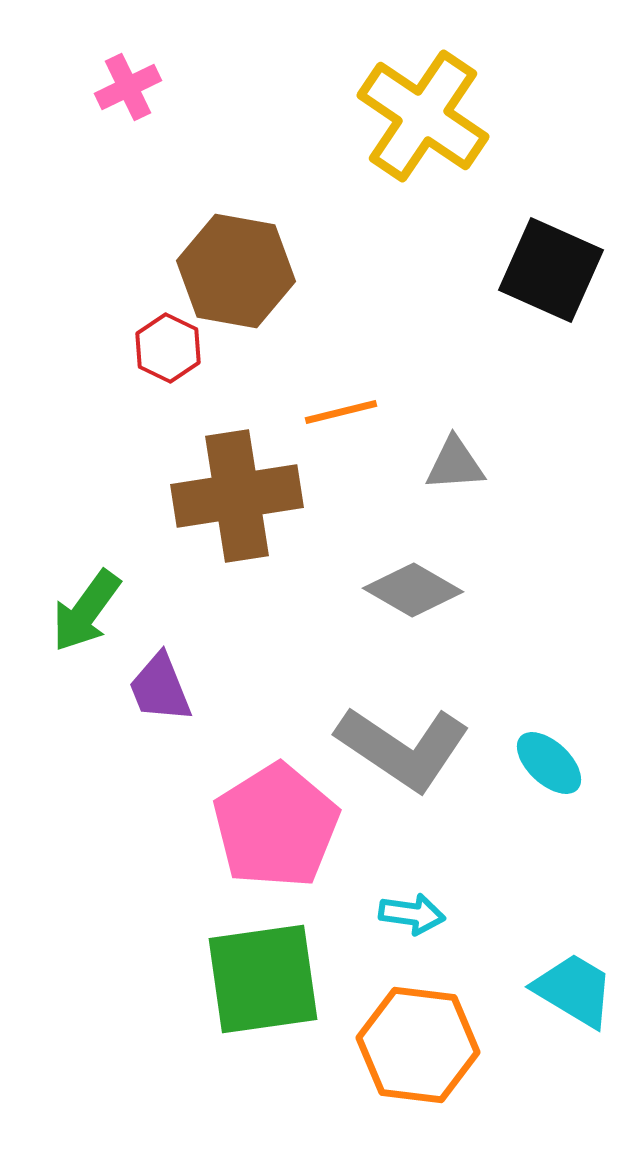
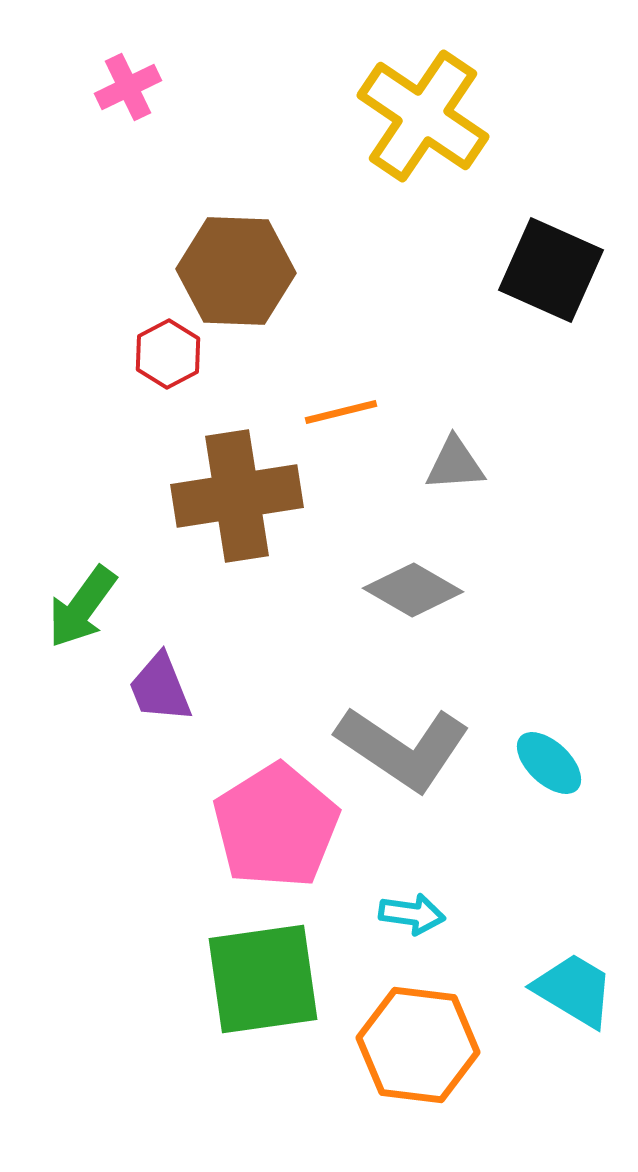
brown hexagon: rotated 8 degrees counterclockwise
red hexagon: moved 6 px down; rotated 6 degrees clockwise
green arrow: moved 4 px left, 4 px up
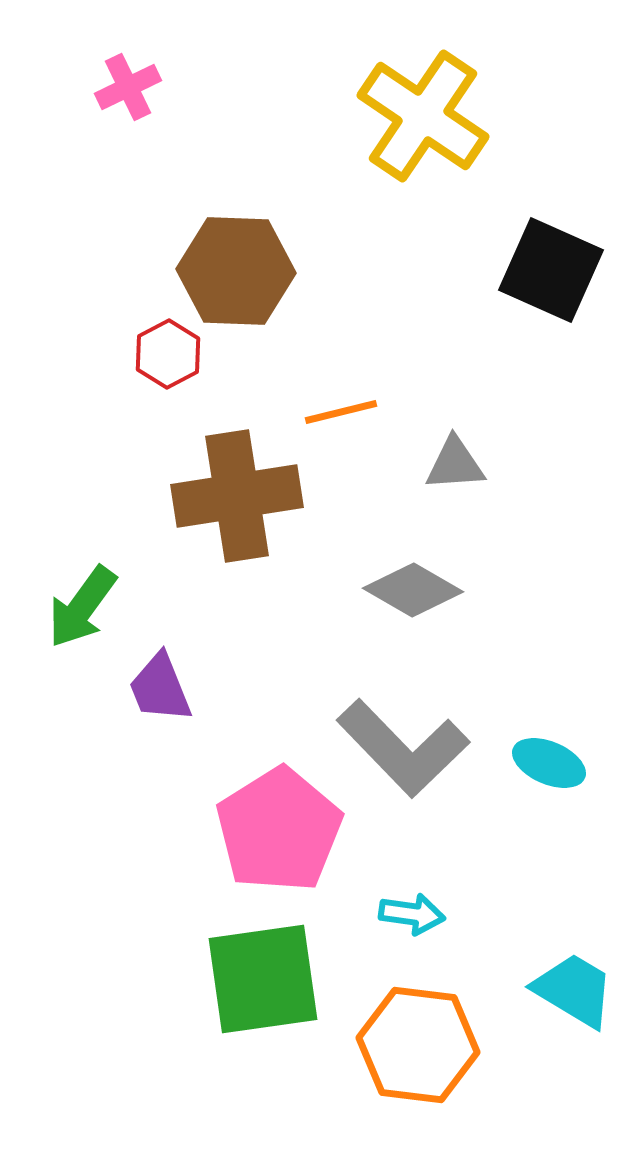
gray L-shape: rotated 12 degrees clockwise
cyan ellipse: rotated 20 degrees counterclockwise
pink pentagon: moved 3 px right, 4 px down
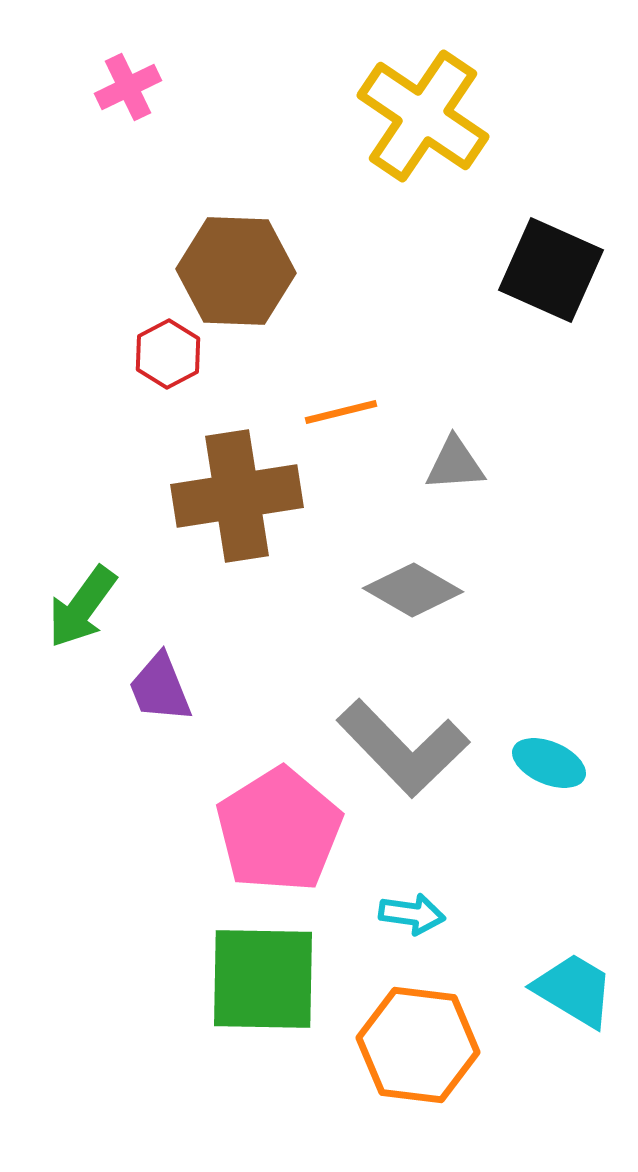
green square: rotated 9 degrees clockwise
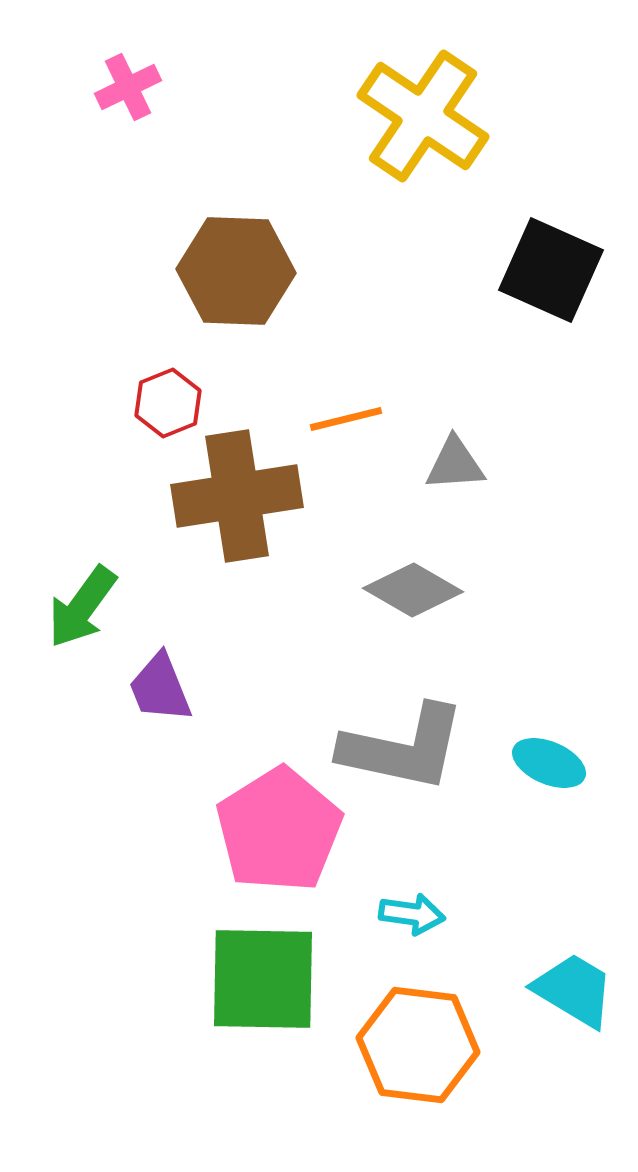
red hexagon: moved 49 px down; rotated 6 degrees clockwise
orange line: moved 5 px right, 7 px down
gray L-shape: rotated 34 degrees counterclockwise
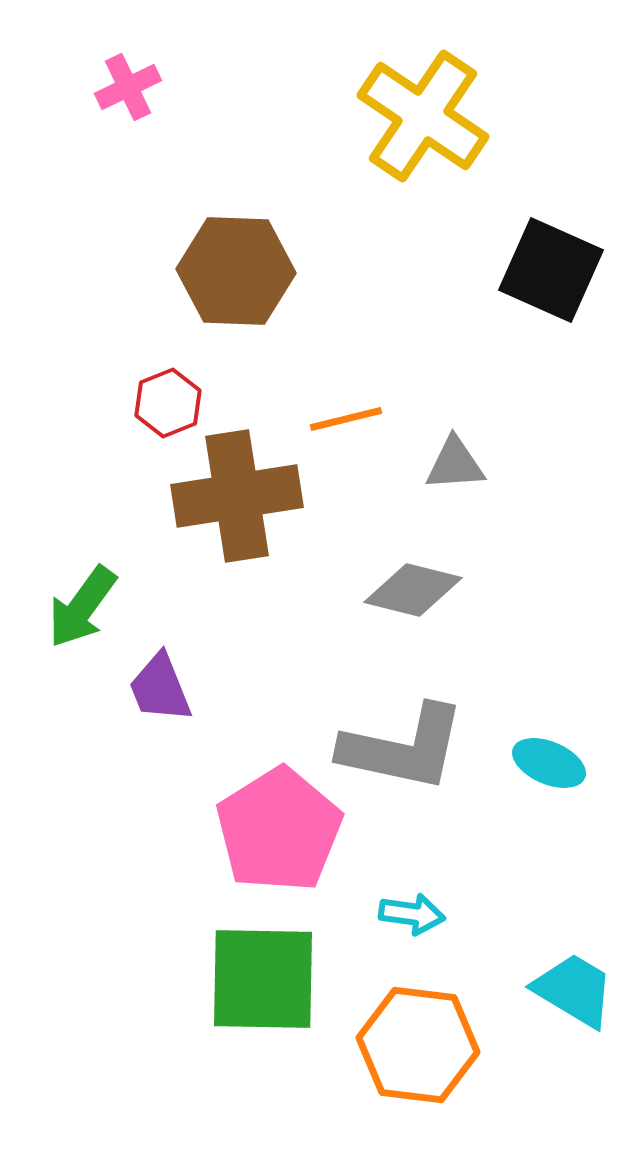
gray diamond: rotated 16 degrees counterclockwise
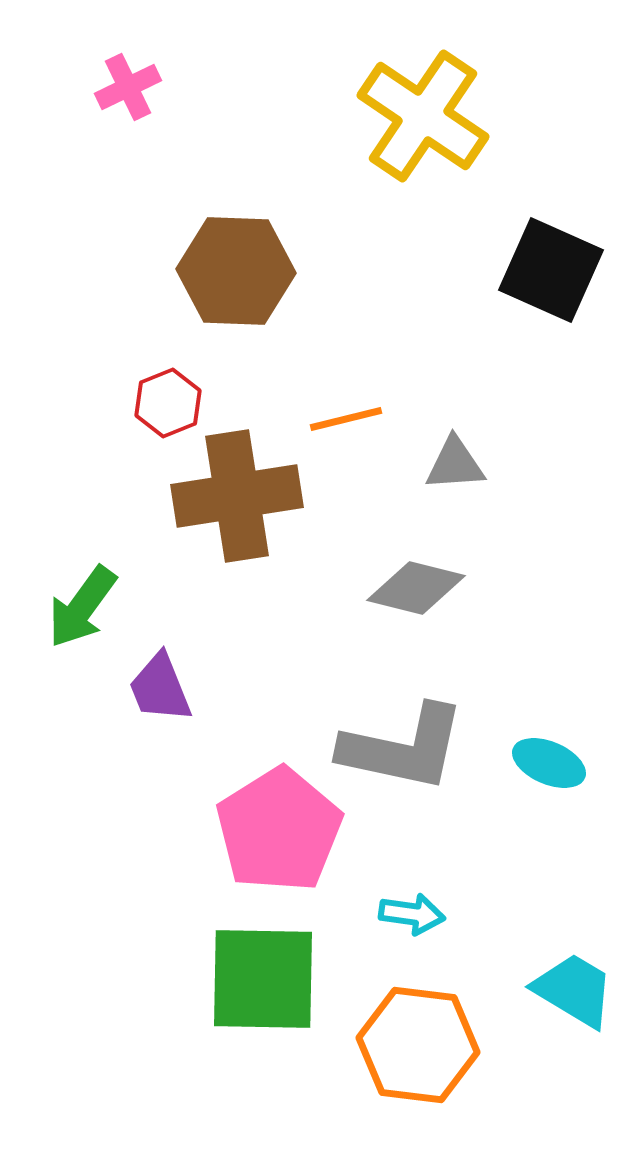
gray diamond: moved 3 px right, 2 px up
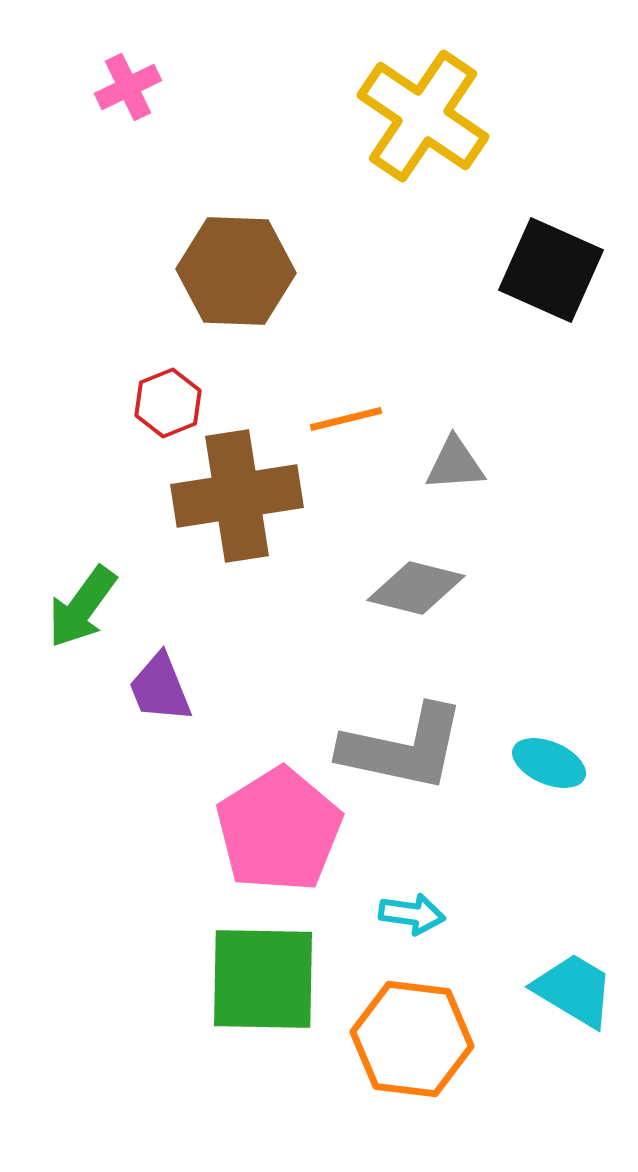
orange hexagon: moved 6 px left, 6 px up
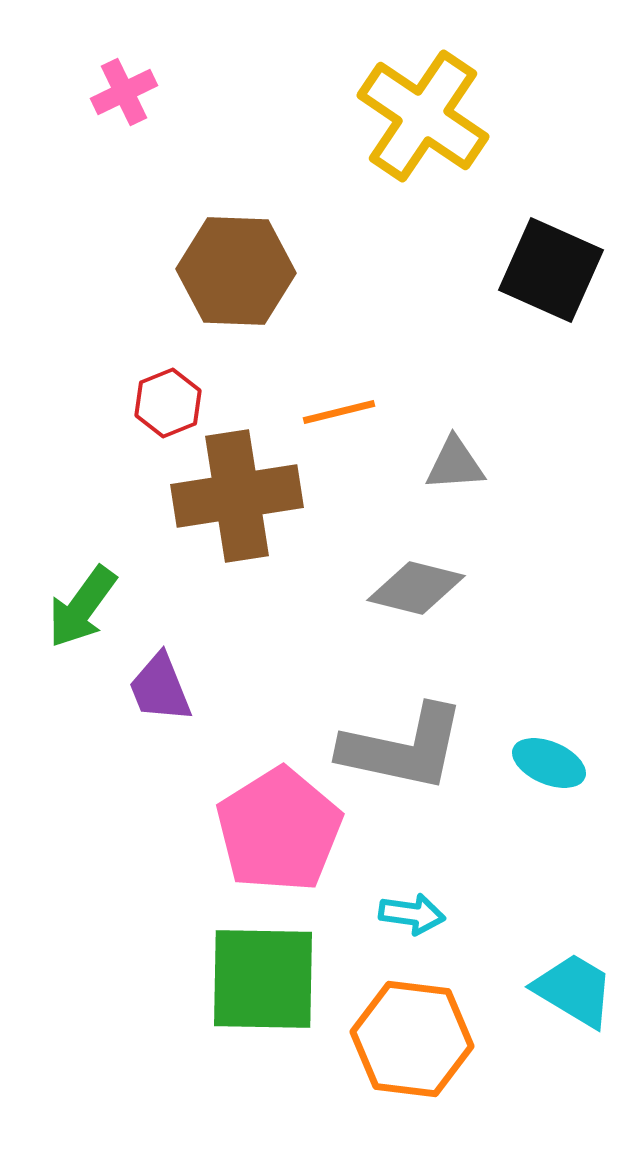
pink cross: moved 4 px left, 5 px down
orange line: moved 7 px left, 7 px up
